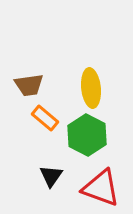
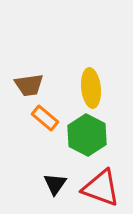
black triangle: moved 4 px right, 8 px down
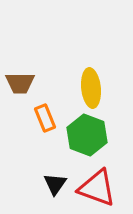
brown trapezoid: moved 9 px left, 2 px up; rotated 8 degrees clockwise
orange rectangle: rotated 28 degrees clockwise
green hexagon: rotated 6 degrees counterclockwise
red triangle: moved 4 px left
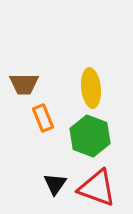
brown trapezoid: moved 4 px right, 1 px down
orange rectangle: moved 2 px left
green hexagon: moved 3 px right, 1 px down
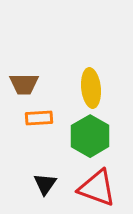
orange rectangle: moved 4 px left; rotated 72 degrees counterclockwise
green hexagon: rotated 9 degrees clockwise
black triangle: moved 10 px left
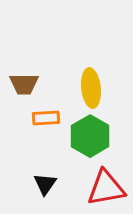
orange rectangle: moved 7 px right
red triangle: moved 9 px right; rotated 30 degrees counterclockwise
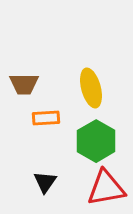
yellow ellipse: rotated 9 degrees counterclockwise
green hexagon: moved 6 px right, 5 px down
black triangle: moved 2 px up
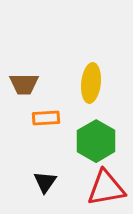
yellow ellipse: moved 5 px up; rotated 21 degrees clockwise
